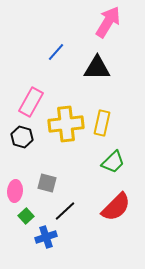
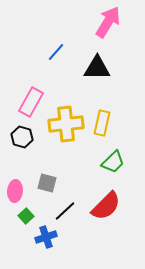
red semicircle: moved 10 px left, 1 px up
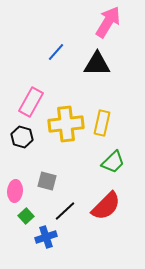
black triangle: moved 4 px up
gray square: moved 2 px up
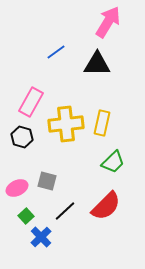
blue line: rotated 12 degrees clockwise
pink ellipse: moved 2 px right, 3 px up; rotated 60 degrees clockwise
blue cross: moved 5 px left; rotated 25 degrees counterclockwise
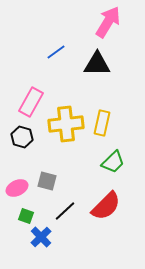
green square: rotated 28 degrees counterclockwise
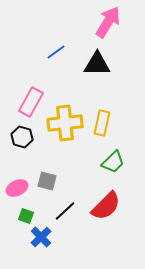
yellow cross: moved 1 px left, 1 px up
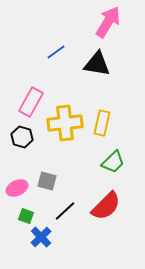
black triangle: rotated 8 degrees clockwise
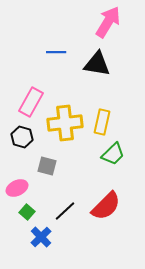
blue line: rotated 36 degrees clockwise
yellow rectangle: moved 1 px up
green trapezoid: moved 8 px up
gray square: moved 15 px up
green square: moved 1 px right, 4 px up; rotated 21 degrees clockwise
